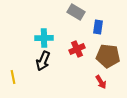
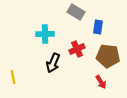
cyan cross: moved 1 px right, 4 px up
black arrow: moved 10 px right, 2 px down
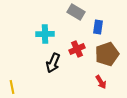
brown pentagon: moved 1 px left, 2 px up; rotated 25 degrees counterclockwise
yellow line: moved 1 px left, 10 px down
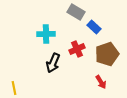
blue rectangle: moved 4 px left; rotated 56 degrees counterclockwise
cyan cross: moved 1 px right
yellow line: moved 2 px right, 1 px down
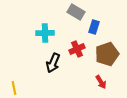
blue rectangle: rotated 64 degrees clockwise
cyan cross: moved 1 px left, 1 px up
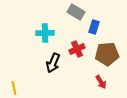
brown pentagon: rotated 15 degrees clockwise
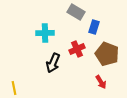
brown pentagon: rotated 25 degrees clockwise
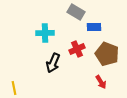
blue rectangle: rotated 72 degrees clockwise
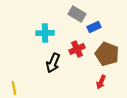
gray rectangle: moved 1 px right, 2 px down
blue rectangle: rotated 24 degrees counterclockwise
red arrow: rotated 56 degrees clockwise
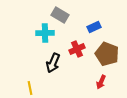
gray rectangle: moved 17 px left, 1 px down
yellow line: moved 16 px right
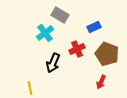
cyan cross: rotated 36 degrees counterclockwise
